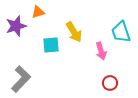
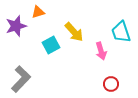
yellow arrow: rotated 10 degrees counterclockwise
cyan square: rotated 24 degrees counterclockwise
red circle: moved 1 px right, 1 px down
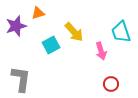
orange triangle: moved 1 px down
gray L-shape: rotated 36 degrees counterclockwise
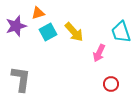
cyan square: moved 3 px left, 13 px up
pink arrow: moved 2 px left, 2 px down; rotated 42 degrees clockwise
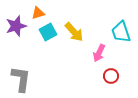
red circle: moved 8 px up
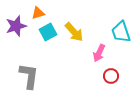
gray L-shape: moved 8 px right, 3 px up
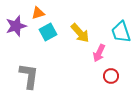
yellow arrow: moved 6 px right, 1 px down
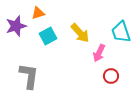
cyan square: moved 4 px down
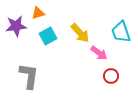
purple star: rotated 10 degrees clockwise
pink arrow: rotated 78 degrees counterclockwise
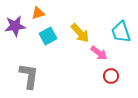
purple star: moved 1 px left
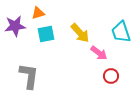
cyan square: moved 2 px left, 2 px up; rotated 18 degrees clockwise
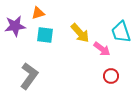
cyan square: moved 1 px left, 1 px down; rotated 18 degrees clockwise
pink arrow: moved 3 px right, 4 px up
gray L-shape: rotated 28 degrees clockwise
